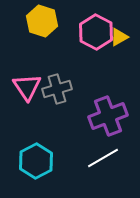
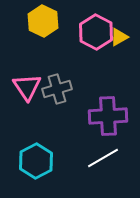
yellow hexagon: moved 1 px right; rotated 8 degrees clockwise
purple cross: rotated 18 degrees clockwise
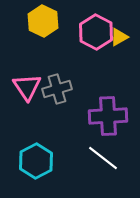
white line: rotated 68 degrees clockwise
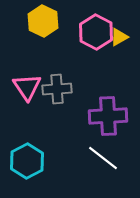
gray cross: rotated 12 degrees clockwise
cyan hexagon: moved 9 px left
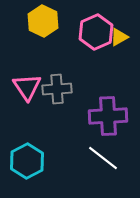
pink hexagon: rotated 8 degrees clockwise
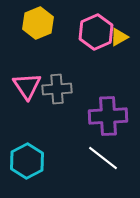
yellow hexagon: moved 5 px left, 2 px down; rotated 12 degrees clockwise
pink triangle: moved 1 px up
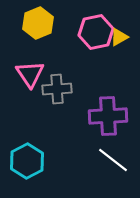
pink hexagon: rotated 12 degrees clockwise
pink triangle: moved 3 px right, 12 px up
white line: moved 10 px right, 2 px down
